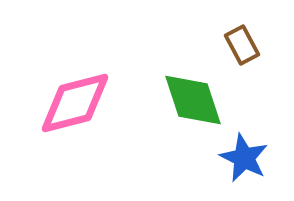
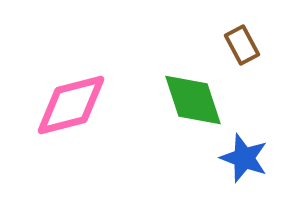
pink diamond: moved 4 px left, 2 px down
blue star: rotated 6 degrees counterclockwise
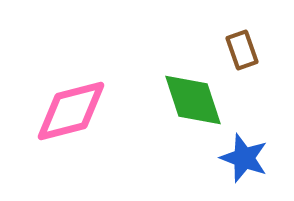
brown rectangle: moved 5 px down; rotated 9 degrees clockwise
pink diamond: moved 6 px down
